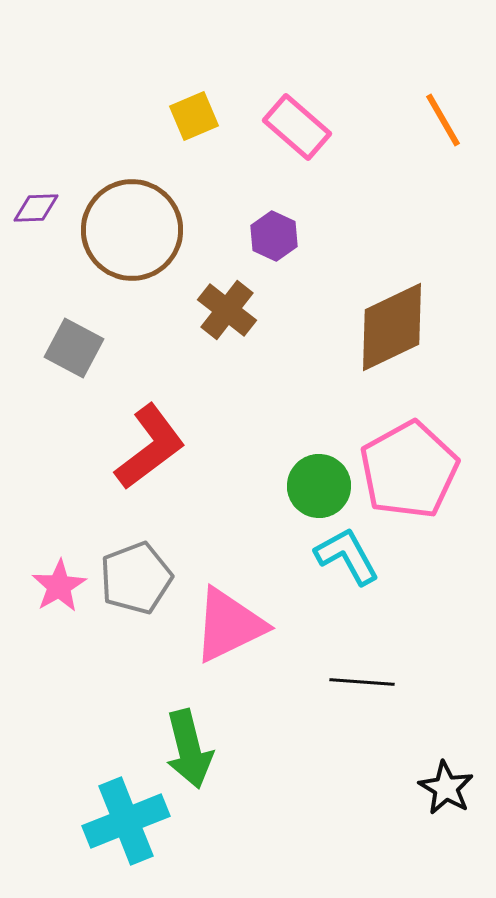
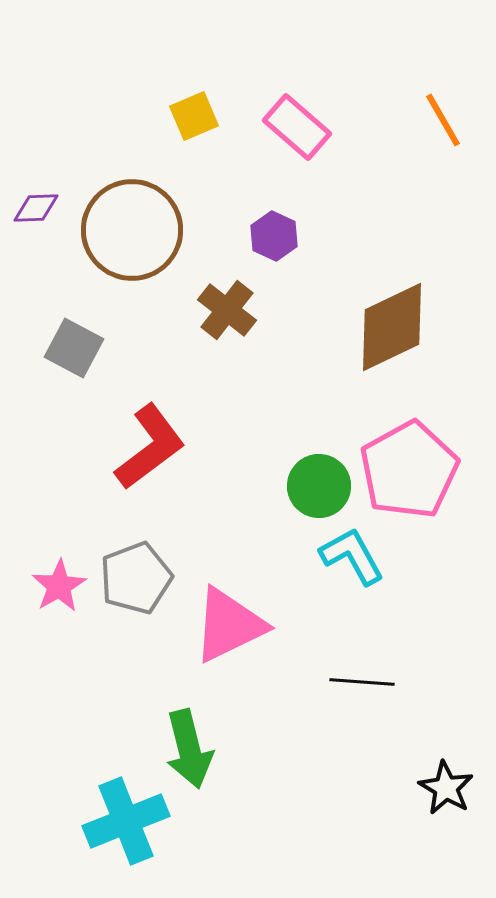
cyan L-shape: moved 5 px right
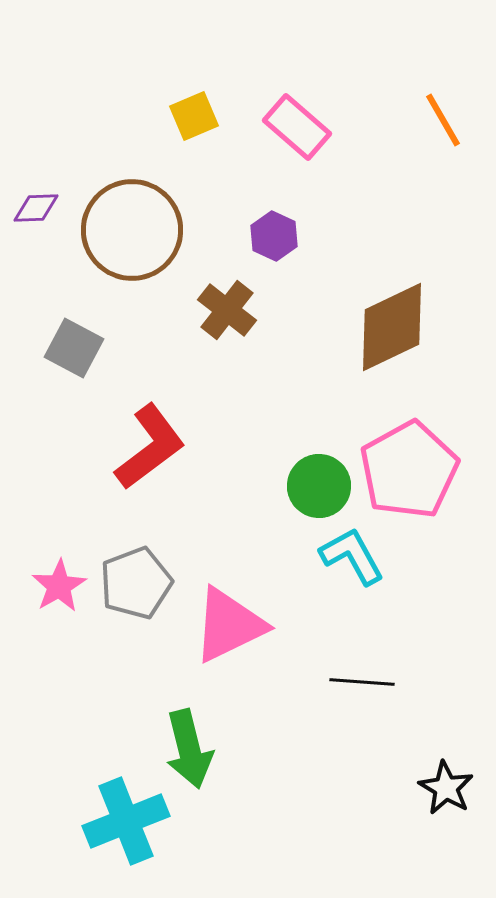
gray pentagon: moved 5 px down
